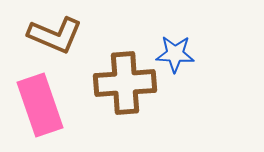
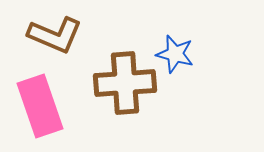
blue star: rotated 12 degrees clockwise
pink rectangle: moved 1 px down
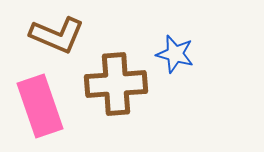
brown L-shape: moved 2 px right
brown cross: moved 9 px left, 1 px down
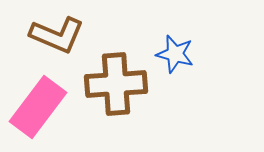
pink rectangle: moved 2 px left, 1 px down; rotated 56 degrees clockwise
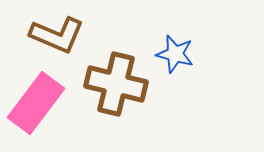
brown cross: rotated 18 degrees clockwise
pink rectangle: moved 2 px left, 4 px up
